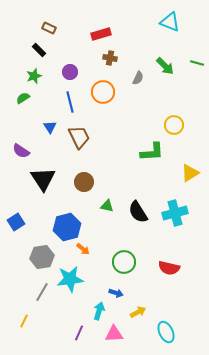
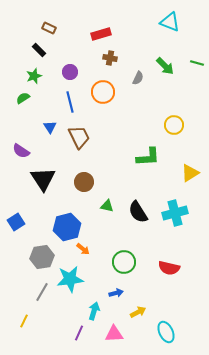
green L-shape: moved 4 px left, 5 px down
blue arrow: rotated 32 degrees counterclockwise
cyan arrow: moved 5 px left
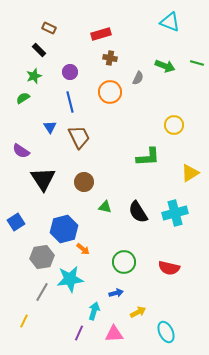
green arrow: rotated 24 degrees counterclockwise
orange circle: moved 7 px right
green triangle: moved 2 px left, 1 px down
blue hexagon: moved 3 px left, 2 px down
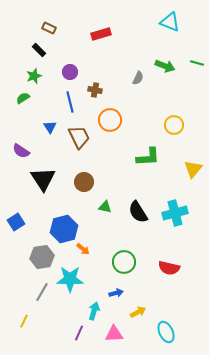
brown cross: moved 15 px left, 32 px down
orange circle: moved 28 px down
yellow triangle: moved 3 px right, 4 px up; rotated 18 degrees counterclockwise
cyan star: rotated 8 degrees clockwise
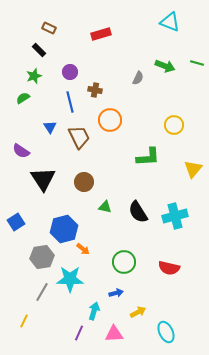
cyan cross: moved 3 px down
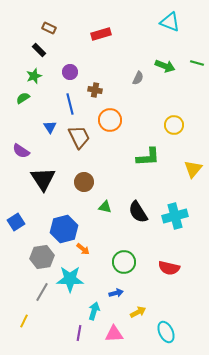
blue line: moved 2 px down
purple line: rotated 14 degrees counterclockwise
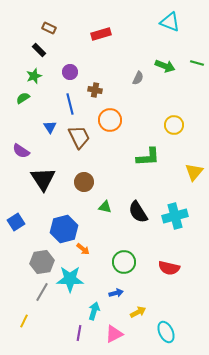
yellow triangle: moved 1 px right, 3 px down
gray hexagon: moved 5 px down
pink triangle: rotated 24 degrees counterclockwise
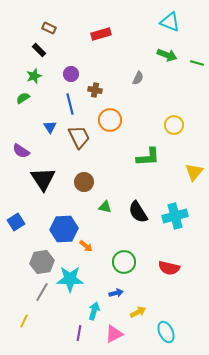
green arrow: moved 2 px right, 11 px up
purple circle: moved 1 px right, 2 px down
blue hexagon: rotated 12 degrees clockwise
orange arrow: moved 3 px right, 3 px up
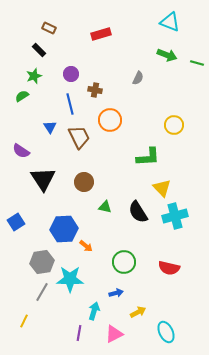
green semicircle: moved 1 px left, 2 px up
yellow triangle: moved 32 px left, 16 px down; rotated 24 degrees counterclockwise
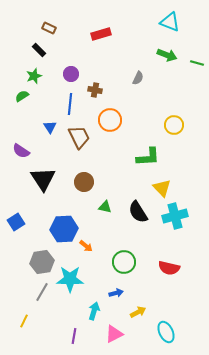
blue line: rotated 20 degrees clockwise
purple line: moved 5 px left, 3 px down
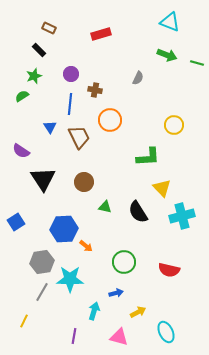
cyan cross: moved 7 px right
red semicircle: moved 2 px down
pink triangle: moved 5 px right, 3 px down; rotated 42 degrees clockwise
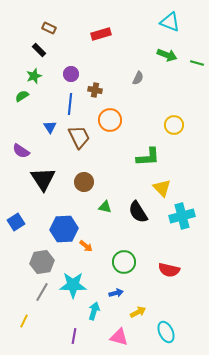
cyan star: moved 3 px right, 6 px down
